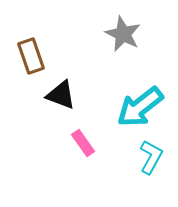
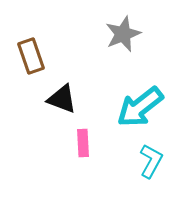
gray star: rotated 24 degrees clockwise
black triangle: moved 1 px right, 4 px down
pink rectangle: rotated 32 degrees clockwise
cyan L-shape: moved 4 px down
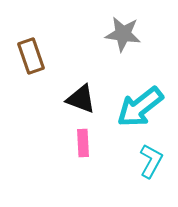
gray star: rotated 30 degrees clockwise
black triangle: moved 19 px right
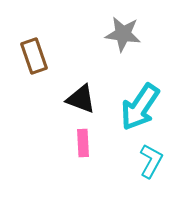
brown rectangle: moved 3 px right
cyan arrow: rotated 18 degrees counterclockwise
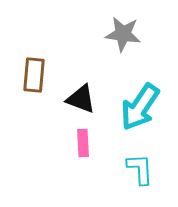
brown rectangle: moved 19 px down; rotated 24 degrees clockwise
cyan L-shape: moved 11 px left, 8 px down; rotated 32 degrees counterclockwise
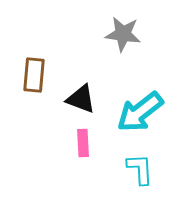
cyan arrow: moved 5 px down; rotated 18 degrees clockwise
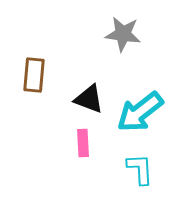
black triangle: moved 8 px right
